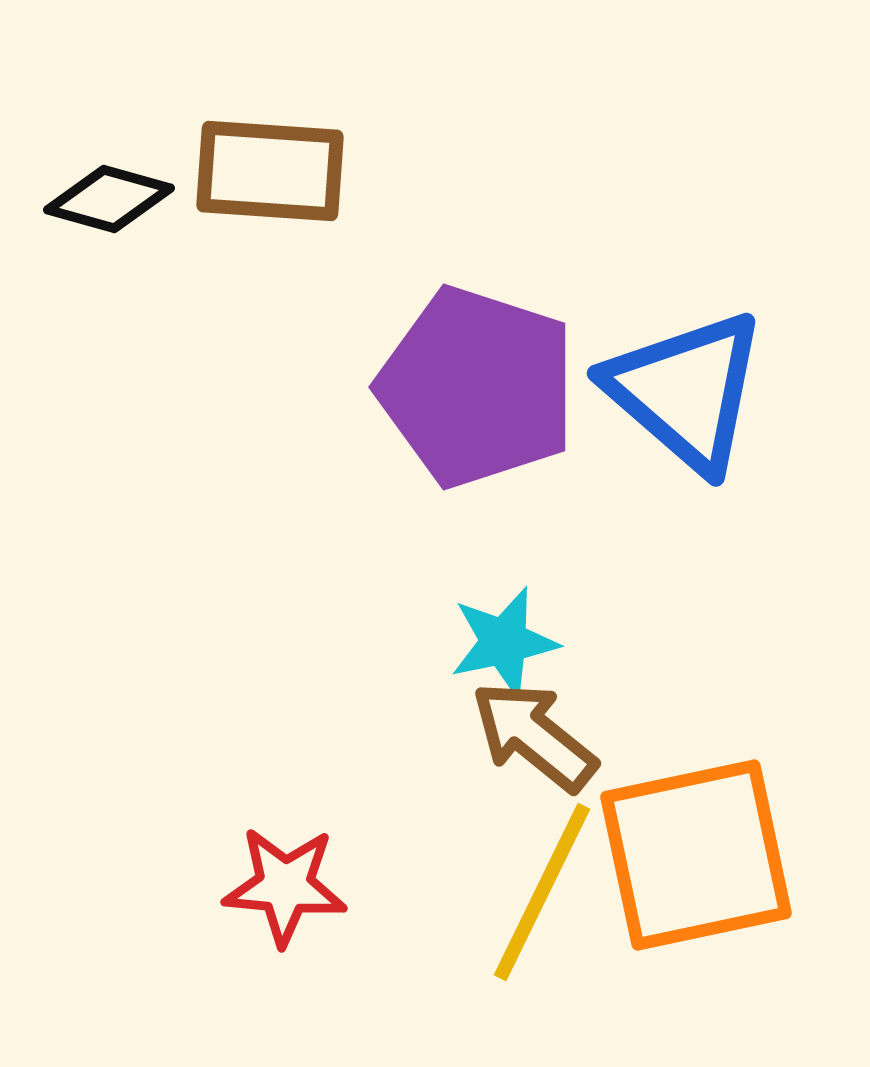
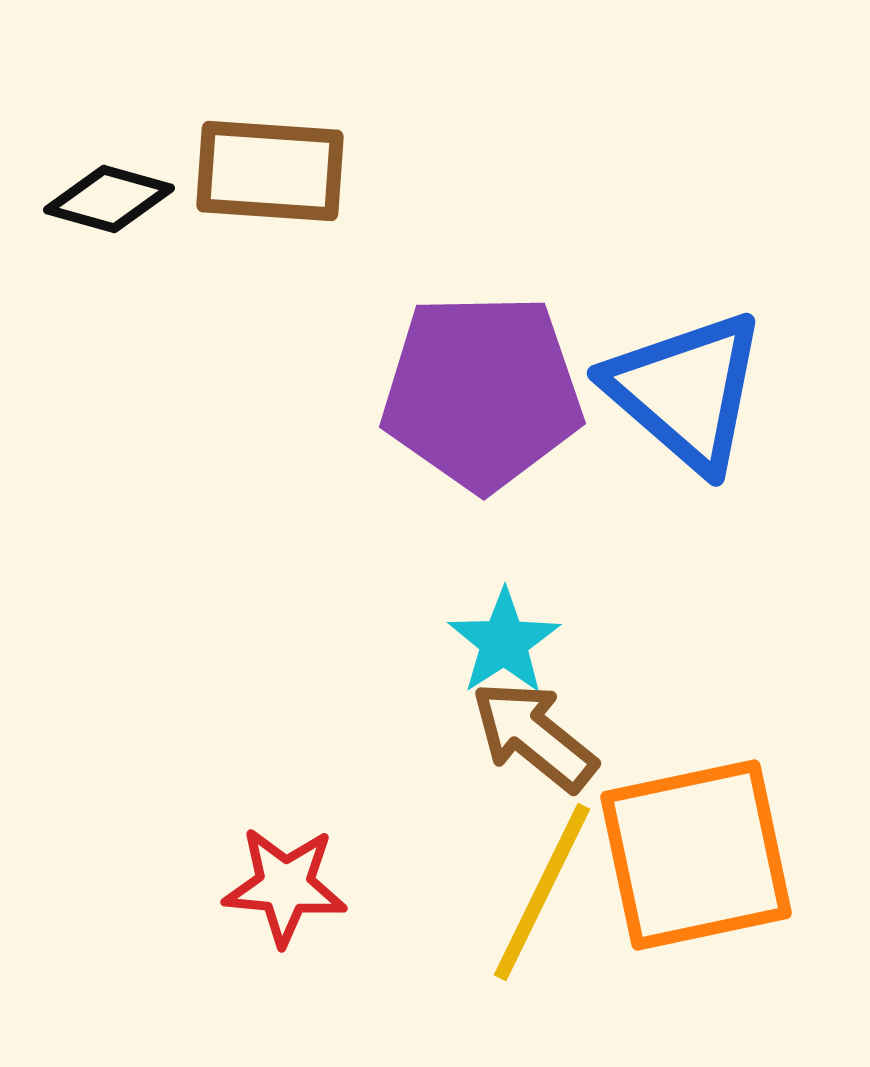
purple pentagon: moved 5 px right, 5 px down; rotated 19 degrees counterclockwise
cyan star: rotated 21 degrees counterclockwise
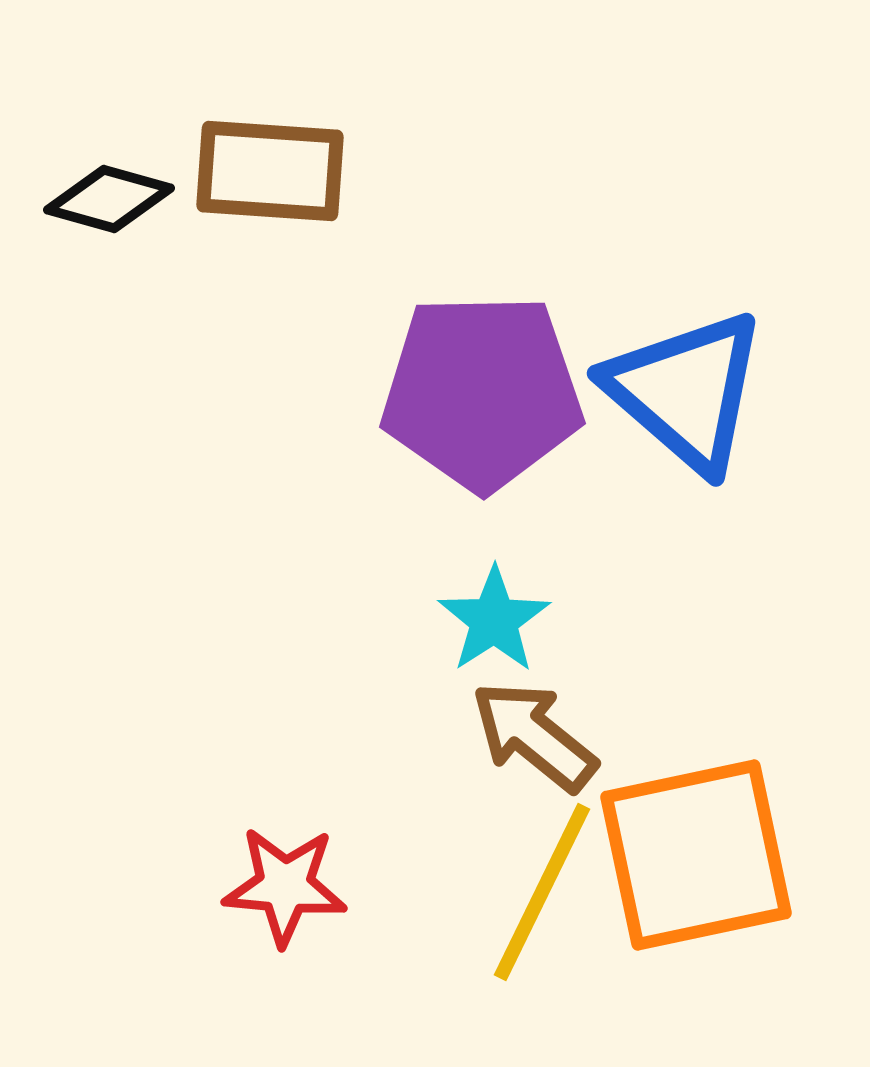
cyan star: moved 10 px left, 22 px up
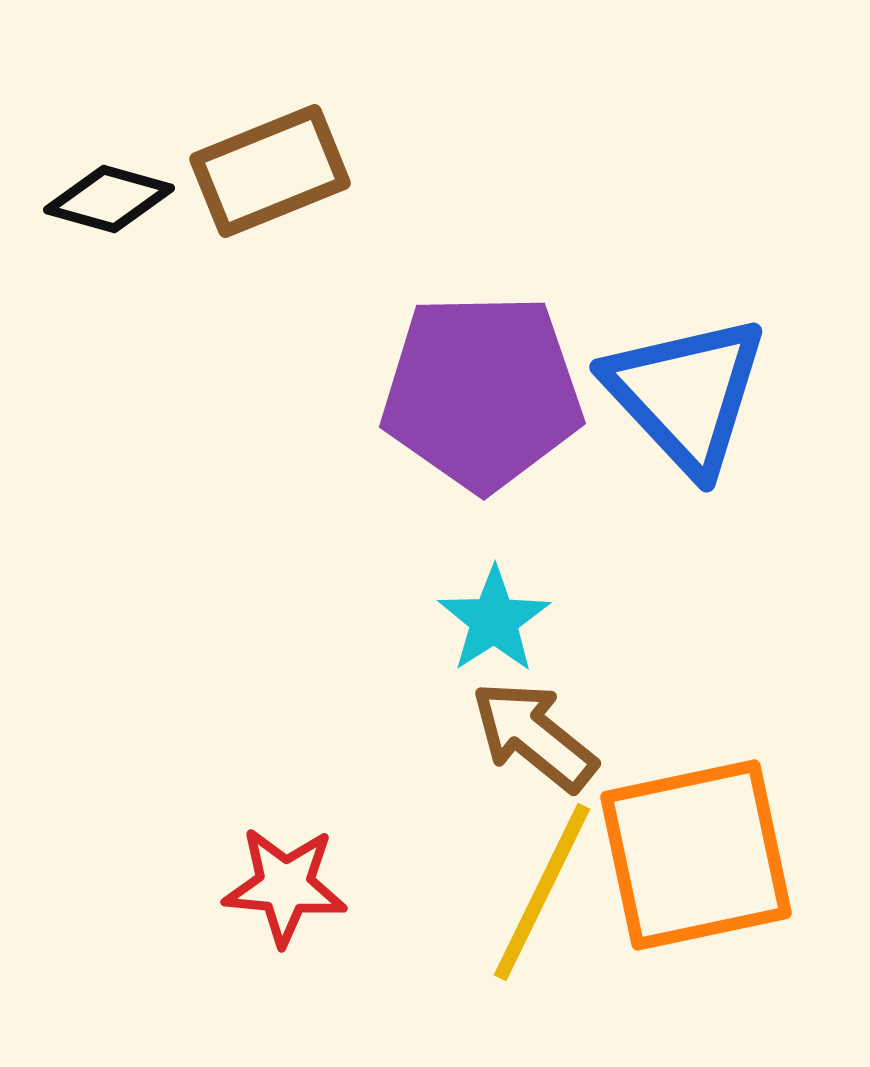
brown rectangle: rotated 26 degrees counterclockwise
blue triangle: moved 3 px down; rotated 6 degrees clockwise
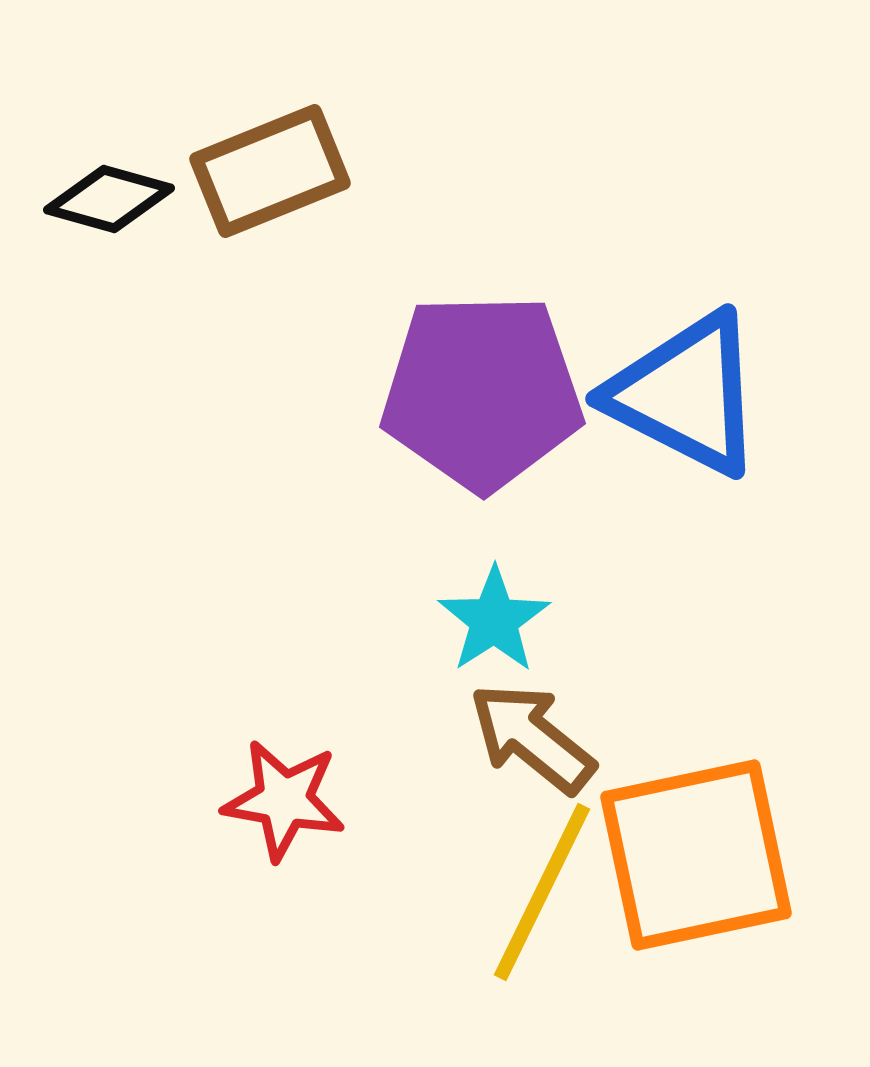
blue triangle: rotated 20 degrees counterclockwise
brown arrow: moved 2 px left, 2 px down
red star: moved 1 px left, 86 px up; rotated 5 degrees clockwise
